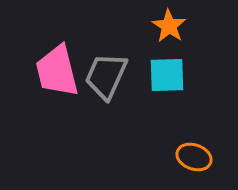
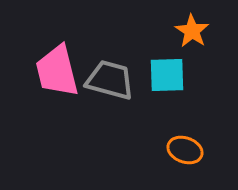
orange star: moved 23 px right, 5 px down
gray trapezoid: moved 4 px right, 4 px down; rotated 81 degrees clockwise
orange ellipse: moved 9 px left, 7 px up
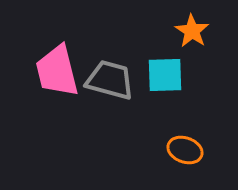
cyan square: moved 2 px left
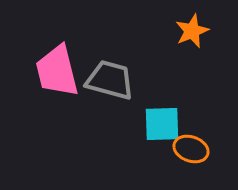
orange star: rotated 16 degrees clockwise
cyan square: moved 3 px left, 49 px down
orange ellipse: moved 6 px right, 1 px up
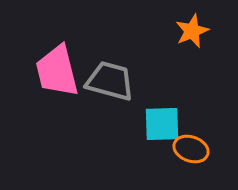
gray trapezoid: moved 1 px down
